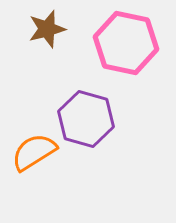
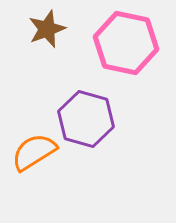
brown star: rotated 6 degrees counterclockwise
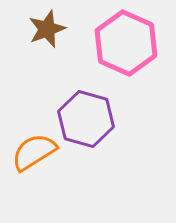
pink hexagon: rotated 12 degrees clockwise
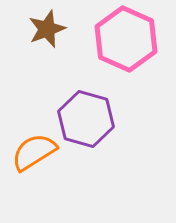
pink hexagon: moved 4 px up
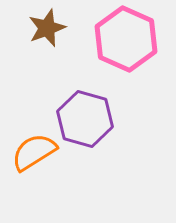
brown star: moved 1 px up
purple hexagon: moved 1 px left
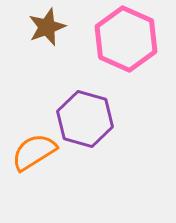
brown star: moved 1 px up
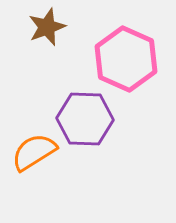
pink hexagon: moved 20 px down
purple hexagon: rotated 14 degrees counterclockwise
